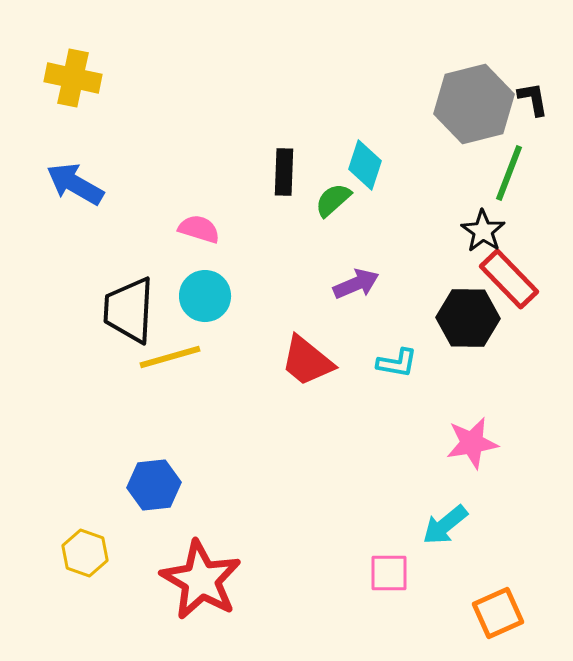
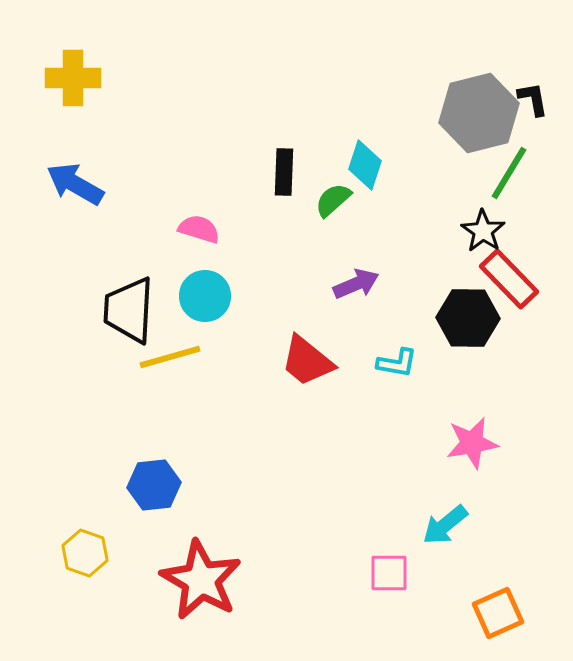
yellow cross: rotated 12 degrees counterclockwise
gray hexagon: moved 5 px right, 9 px down
green line: rotated 10 degrees clockwise
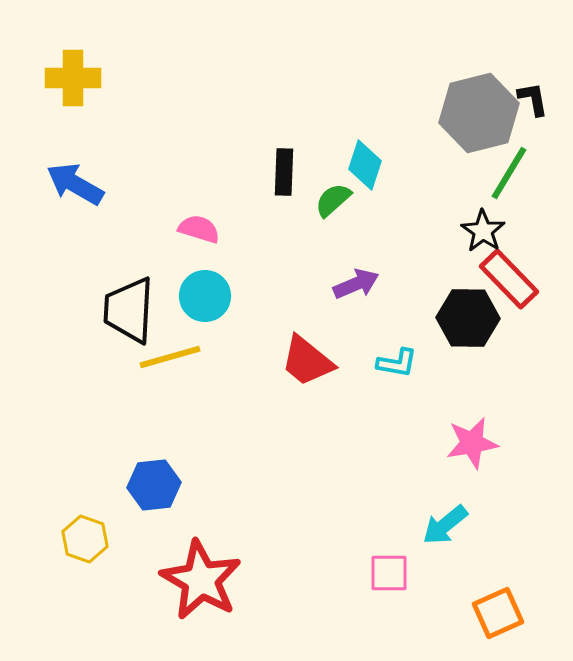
yellow hexagon: moved 14 px up
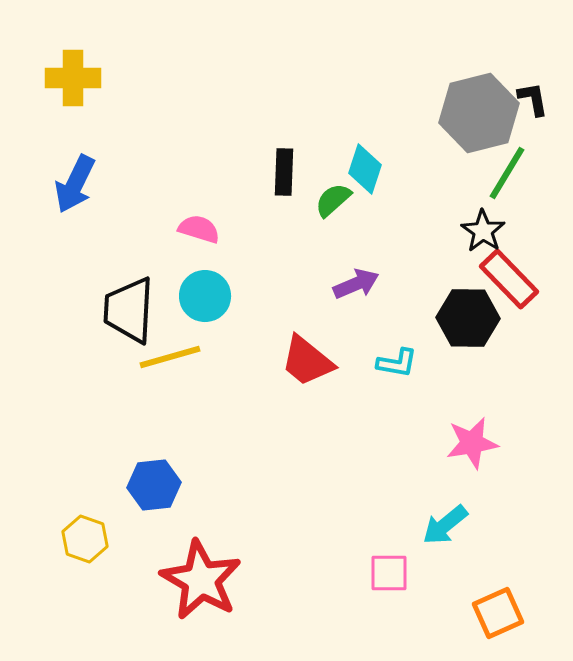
cyan diamond: moved 4 px down
green line: moved 2 px left
blue arrow: rotated 94 degrees counterclockwise
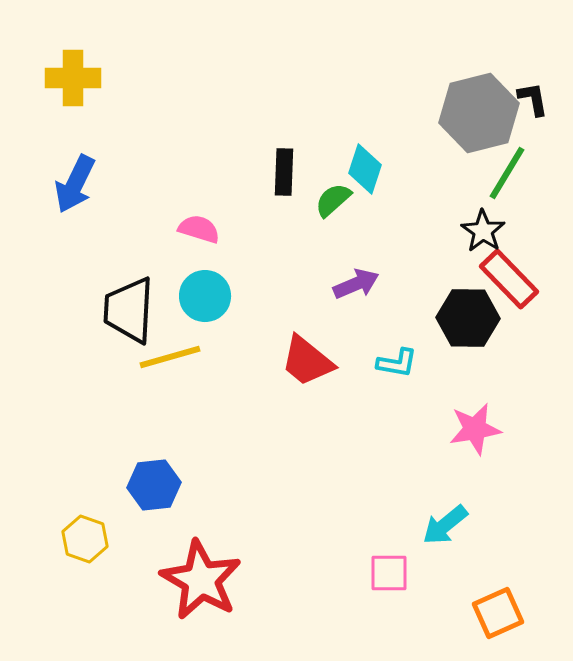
pink star: moved 3 px right, 14 px up
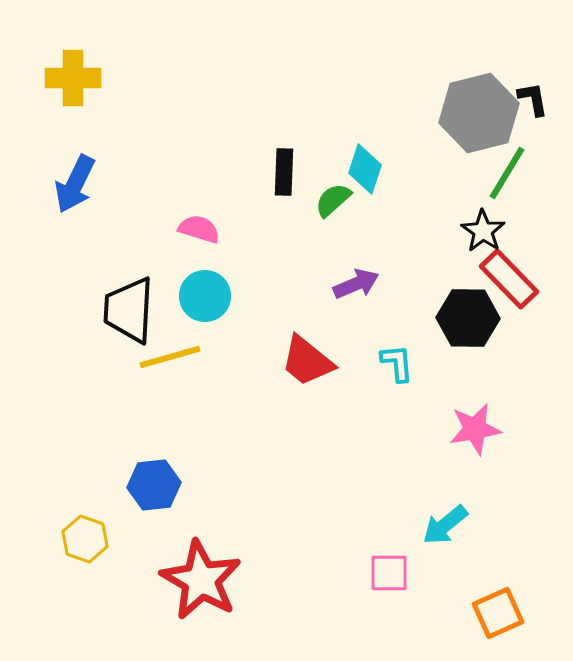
cyan L-shape: rotated 105 degrees counterclockwise
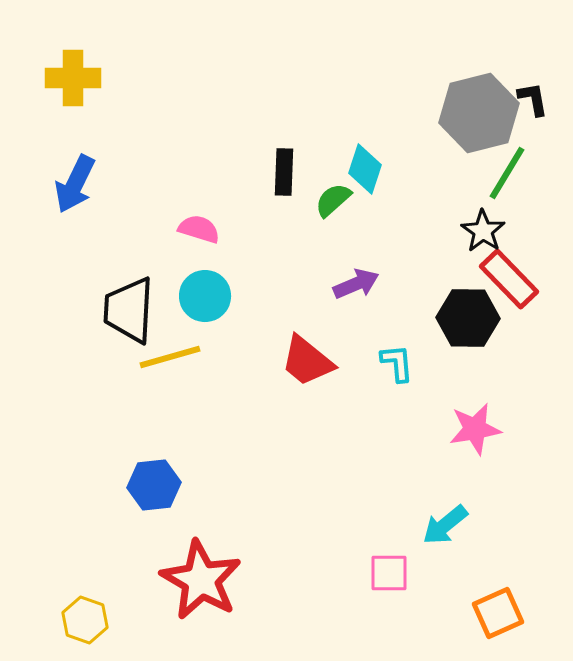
yellow hexagon: moved 81 px down
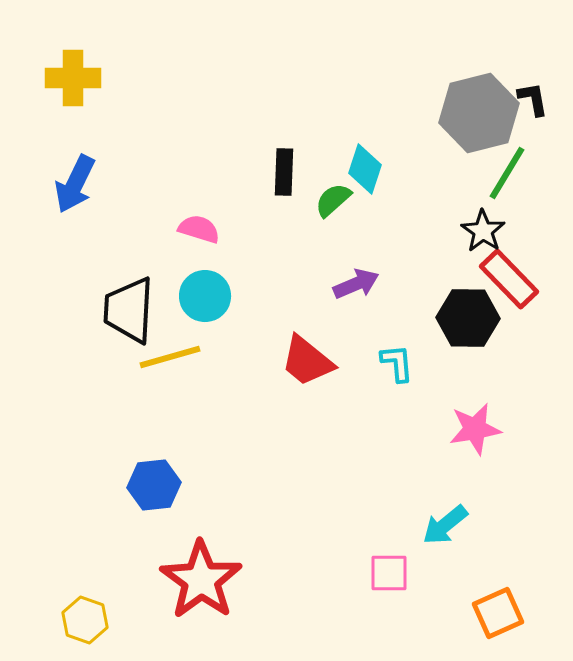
red star: rotated 6 degrees clockwise
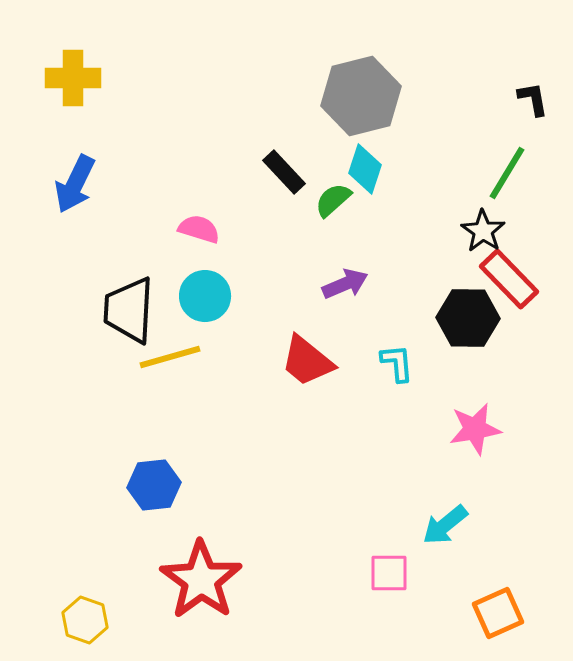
gray hexagon: moved 118 px left, 17 px up
black rectangle: rotated 45 degrees counterclockwise
purple arrow: moved 11 px left
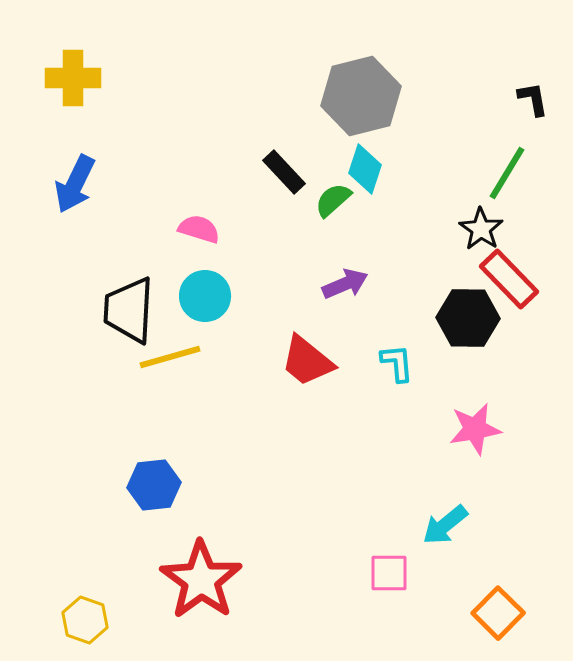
black star: moved 2 px left, 2 px up
orange square: rotated 21 degrees counterclockwise
